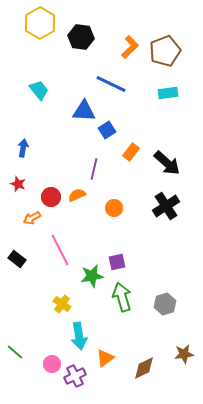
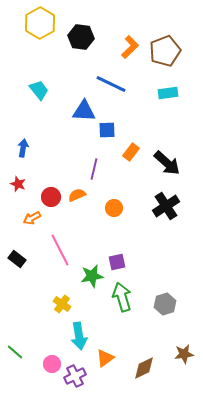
blue square: rotated 30 degrees clockwise
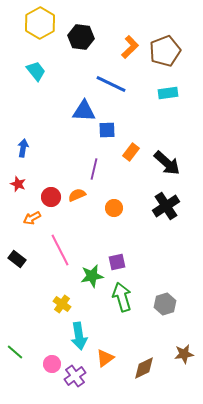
cyan trapezoid: moved 3 px left, 19 px up
purple cross: rotated 10 degrees counterclockwise
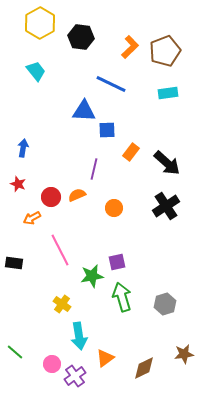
black rectangle: moved 3 px left, 4 px down; rotated 30 degrees counterclockwise
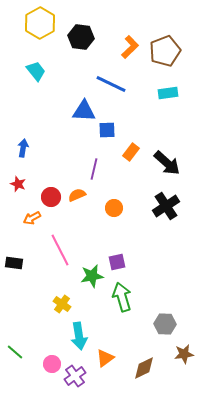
gray hexagon: moved 20 px down; rotated 20 degrees clockwise
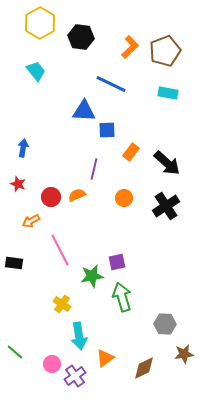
cyan rectangle: rotated 18 degrees clockwise
orange circle: moved 10 px right, 10 px up
orange arrow: moved 1 px left, 3 px down
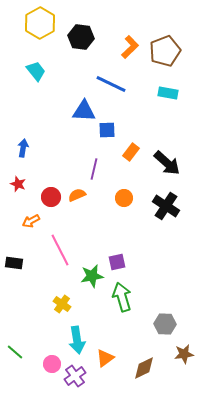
black cross: rotated 24 degrees counterclockwise
cyan arrow: moved 2 px left, 4 px down
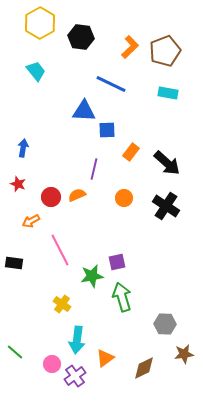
cyan arrow: rotated 16 degrees clockwise
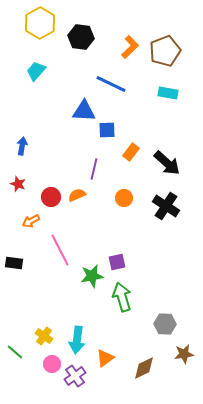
cyan trapezoid: rotated 100 degrees counterclockwise
blue arrow: moved 1 px left, 2 px up
yellow cross: moved 18 px left, 32 px down
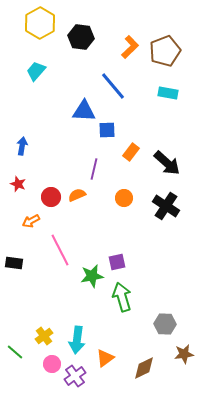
blue line: moved 2 px right, 2 px down; rotated 24 degrees clockwise
yellow cross: rotated 18 degrees clockwise
